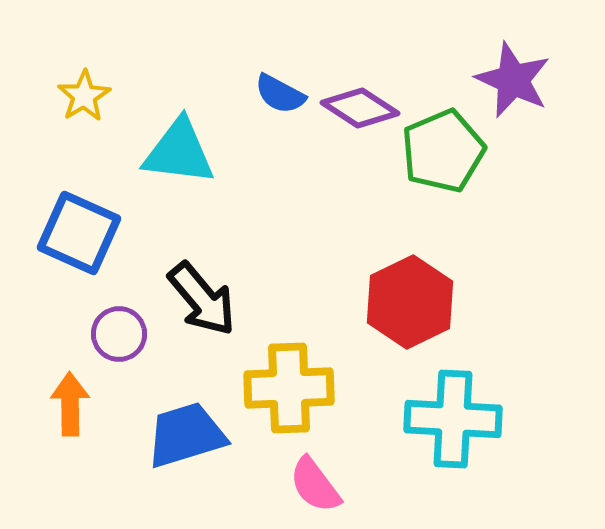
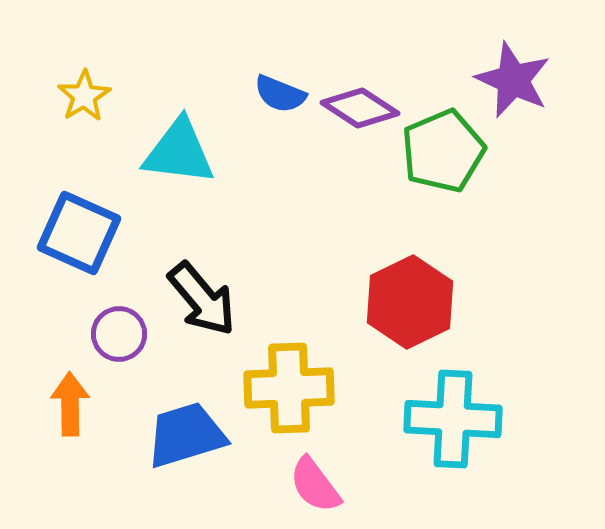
blue semicircle: rotated 6 degrees counterclockwise
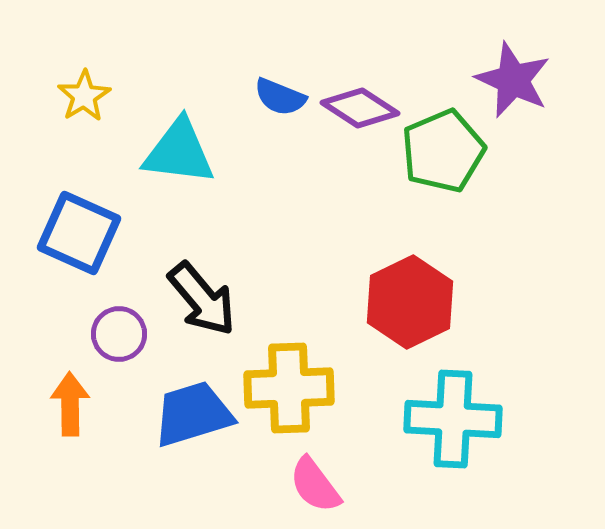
blue semicircle: moved 3 px down
blue trapezoid: moved 7 px right, 21 px up
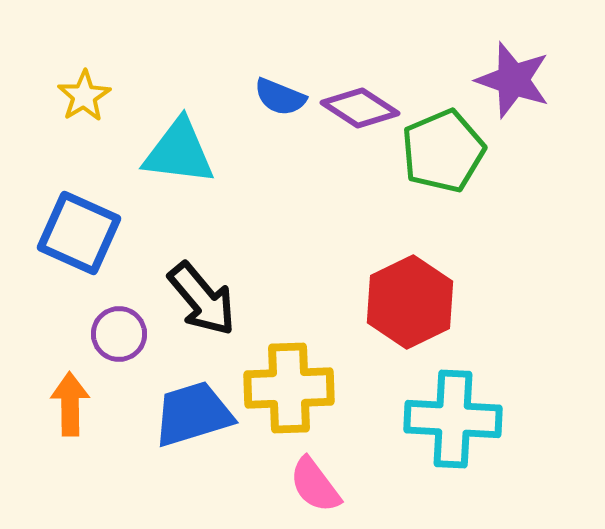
purple star: rotated 6 degrees counterclockwise
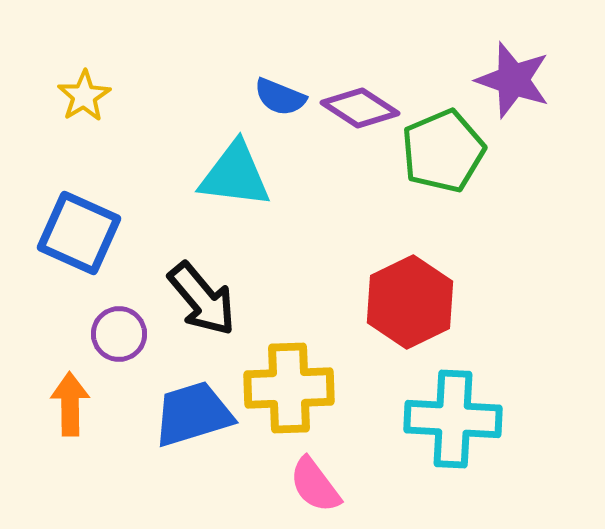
cyan triangle: moved 56 px right, 23 px down
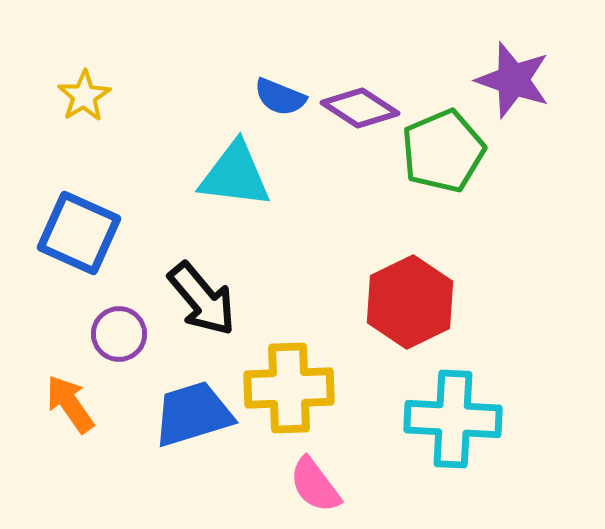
orange arrow: rotated 34 degrees counterclockwise
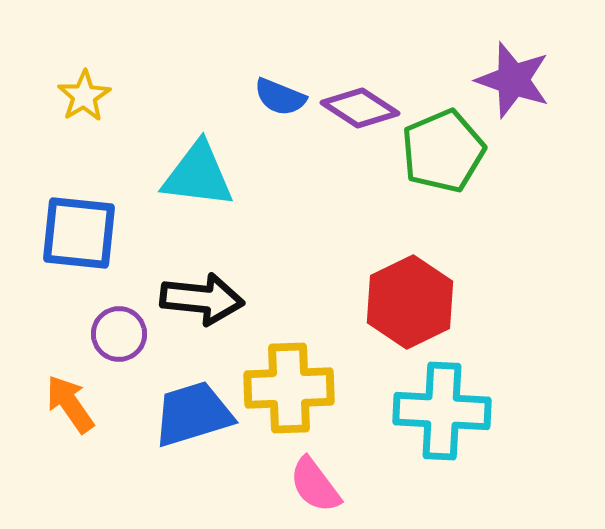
cyan triangle: moved 37 px left
blue square: rotated 18 degrees counterclockwise
black arrow: rotated 44 degrees counterclockwise
cyan cross: moved 11 px left, 8 px up
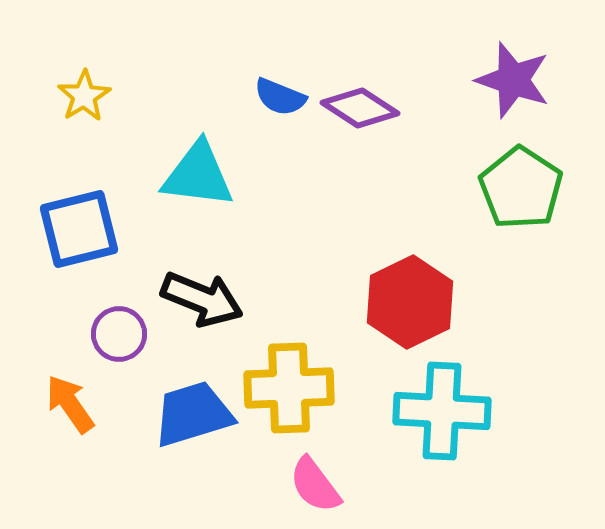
green pentagon: moved 78 px right, 37 px down; rotated 16 degrees counterclockwise
blue square: moved 4 px up; rotated 20 degrees counterclockwise
black arrow: rotated 16 degrees clockwise
